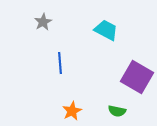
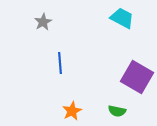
cyan trapezoid: moved 16 px right, 12 px up
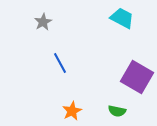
blue line: rotated 25 degrees counterclockwise
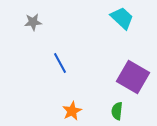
cyan trapezoid: rotated 15 degrees clockwise
gray star: moved 10 px left; rotated 24 degrees clockwise
purple square: moved 4 px left
green semicircle: rotated 84 degrees clockwise
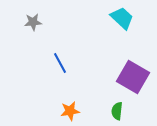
orange star: moved 2 px left; rotated 18 degrees clockwise
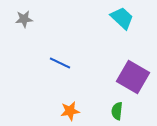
gray star: moved 9 px left, 3 px up
blue line: rotated 35 degrees counterclockwise
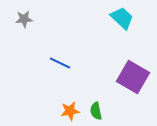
green semicircle: moved 21 px left; rotated 18 degrees counterclockwise
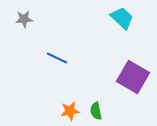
blue line: moved 3 px left, 5 px up
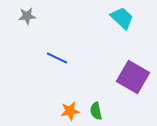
gray star: moved 3 px right, 3 px up
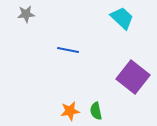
gray star: moved 1 px left, 2 px up
blue line: moved 11 px right, 8 px up; rotated 15 degrees counterclockwise
purple square: rotated 8 degrees clockwise
